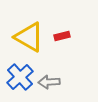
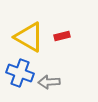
blue cross: moved 4 px up; rotated 28 degrees counterclockwise
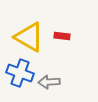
red rectangle: rotated 21 degrees clockwise
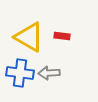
blue cross: rotated 12 degrees counterclockwise
gray arrow: moved 9 px up
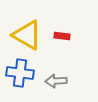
yellow triangle: moved 2 px left, 2 px up
gray arrow: moved 7 px right, 8 px down
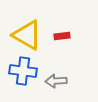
red rectangle: rotated 14 degrees counterclockwise
blue cross: moved 3 px right, 2 px up
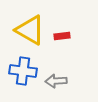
yellow triangle: moved 3 px right, 5 px up
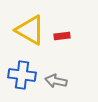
blue cross: moved 1 px left, 4 px down
gray arrow: rotated 15 degrees clockwise
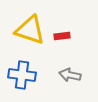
yellow triangle: rotated 12 degrees counterclockwise
gray arrow: moved 14 px right, 6 px up
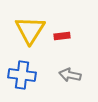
yellow triangle: rotated 44 degrees clockwise
